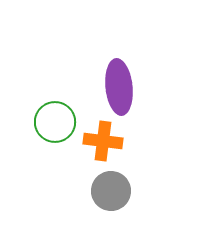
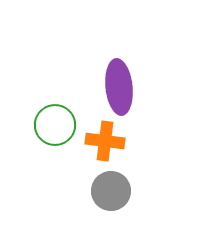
green circle: moved 3 px down
orange cross: moved 2 px right
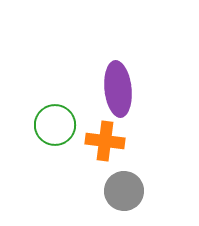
purple ellipse: moved 1 px left, 2 px down
gray circle: moved 13 px right
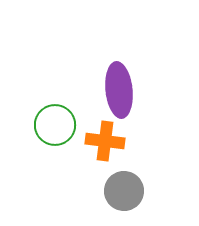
purple ellipse: moved 1 px right, 1 px down
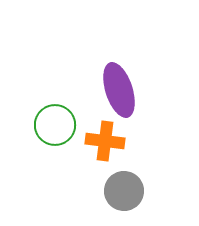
purple ellipse: rotated 12 degrees counterclockwise
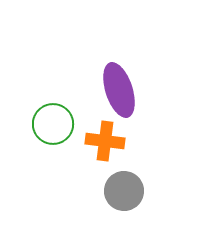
green circle: moved 2 px left, 1 px up
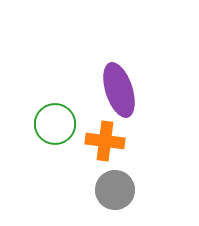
green circle: moved 2 px right
gray circle: moved 9 px left, 1 px up
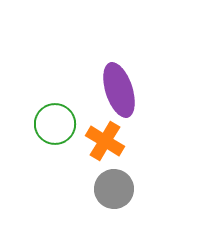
orange cross: rotated 24 degrees clockwise
gray circle: moved 1 px left, 1 px up
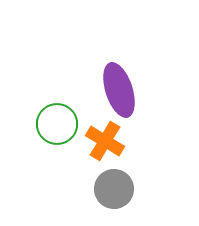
green circle: moved 2 px right
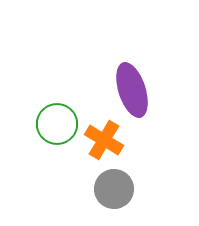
purple ellipse: moved 13 px right
orange cross: moved 1 px left, 1 px up
